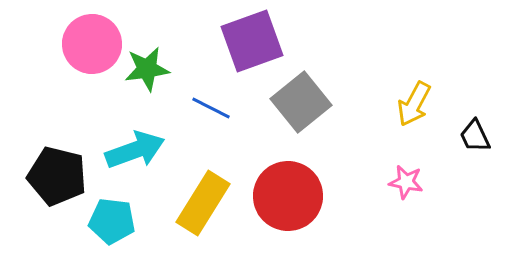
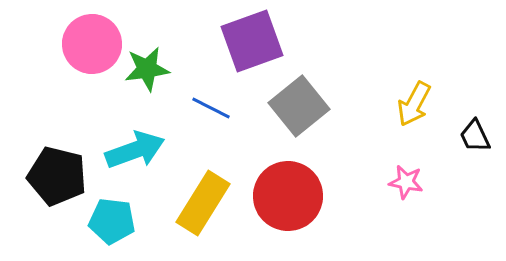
gray square: moved 2 px left, 4 px down
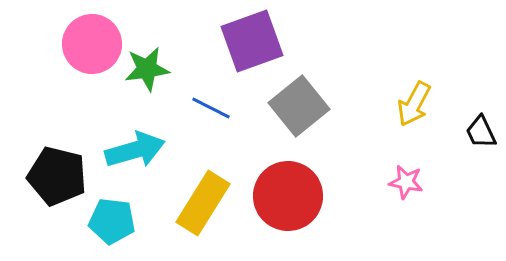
black trapezoid: moved 6 px right, 4 px up
cyan arrow: rotated 4 degrees clockwise
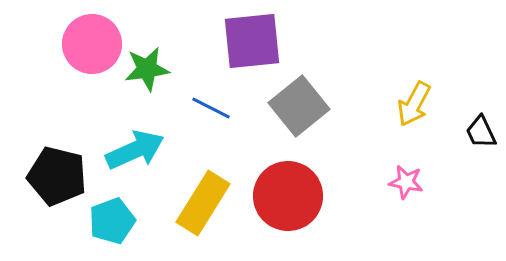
purple square: rotated 14 degrees clockwise
cyan arrow: rotated 8 degrees counterclockwise
cyan pentagon: rotated 27 degrees counterclockwise
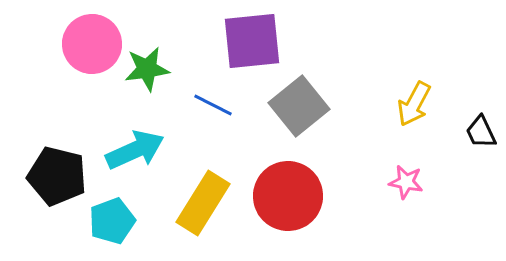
blue line: moved 2 px right, 3 px up
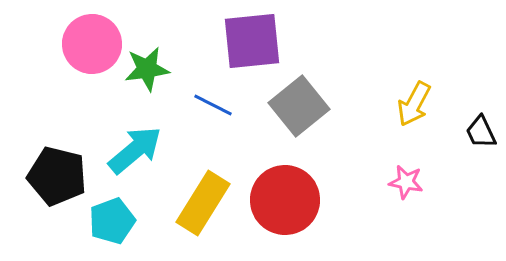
cyan arrow: rotated 16 degrees counterclockwise
red circle: moved 3 px left, 4 px down
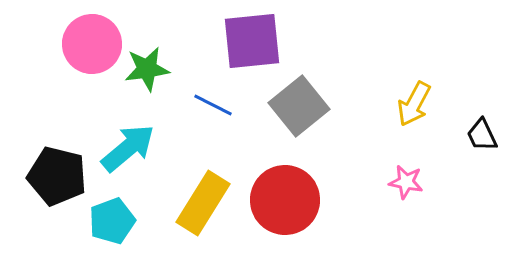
black trapezoid: moved 1 px right, 3 px down
cyan arrow: moved 7 px left, 2 px up
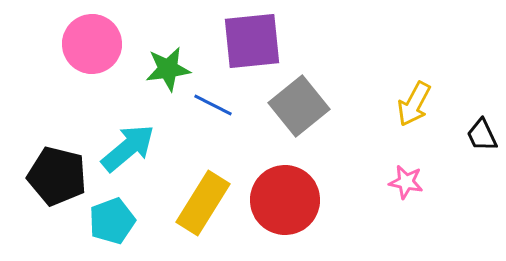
green star: moved 21 px right
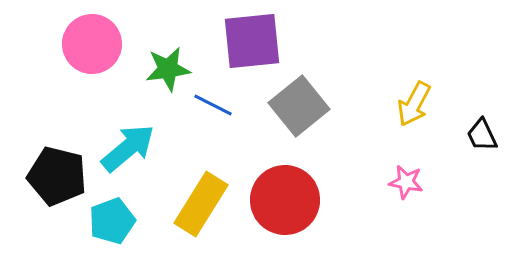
yellow rectangle: moved 2 px left, 1 px down
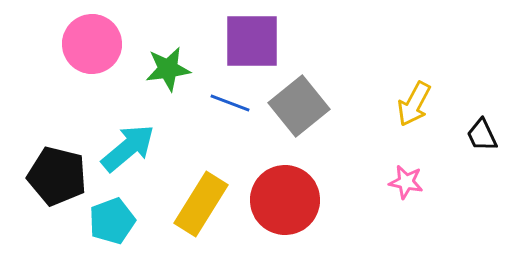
purple square: rotated 6 degrees clockwise
blue line: moved 17 px right, 2 px up; rotated 6 degrees counterclockwise
